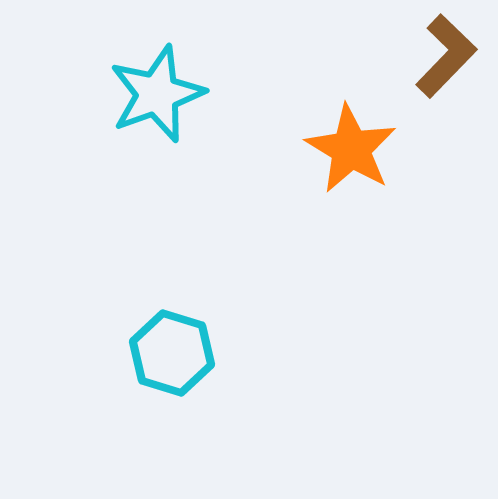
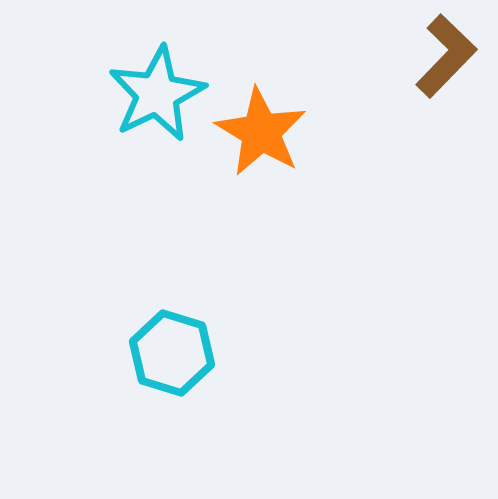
cyan star: rotated 6 degrees counterclockwise
orange star: moved 90 px left, 17 px up
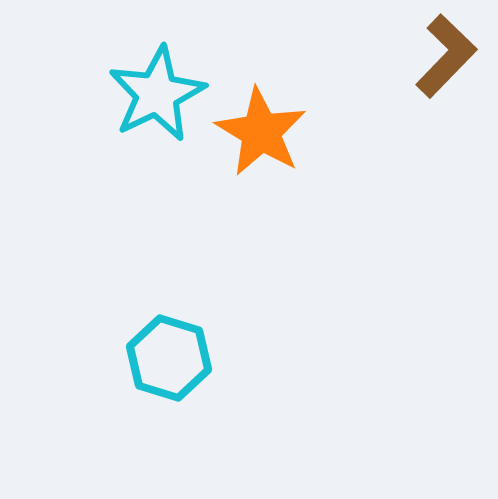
cyan hexagon: moved 3 px left, 5 px down
